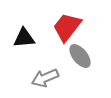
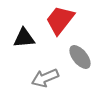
red trapezoid: moved 7 px left, 7 px up
gray ellipse: moved 1 px down
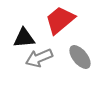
red trapezoid: rotated 12 degrees clockwise
gray arrow: moved 6 px left, 20 px up
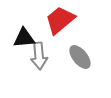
gray arrow: moved 2 px up; rotated 72 degrees counterclockwise
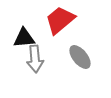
gray arrow: moved 4 px left, 3 px down
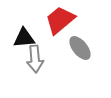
gray ellipse: moved 9 px up
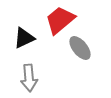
black triangle: rotated 20 degrees counterclockwise
gray arrow: moved 6 px left, 19 px down
